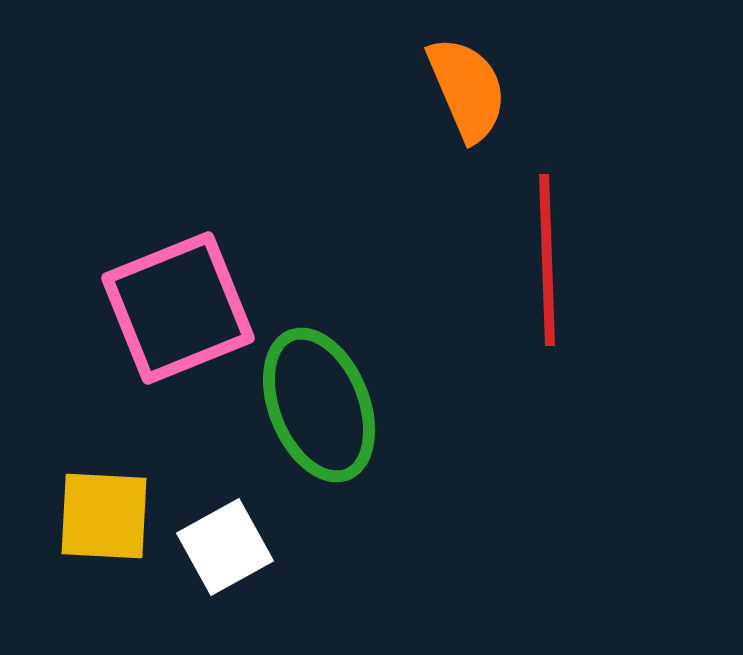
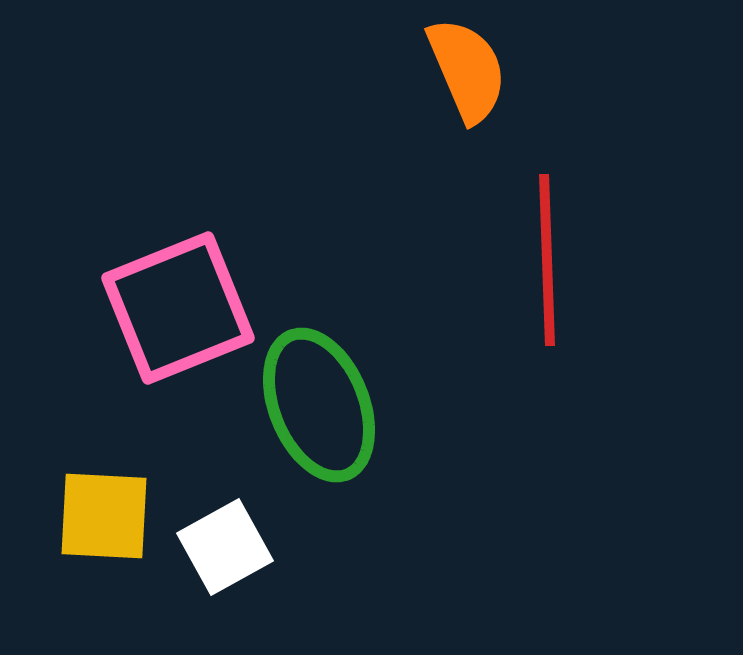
orange semicircle: moved 19 px up
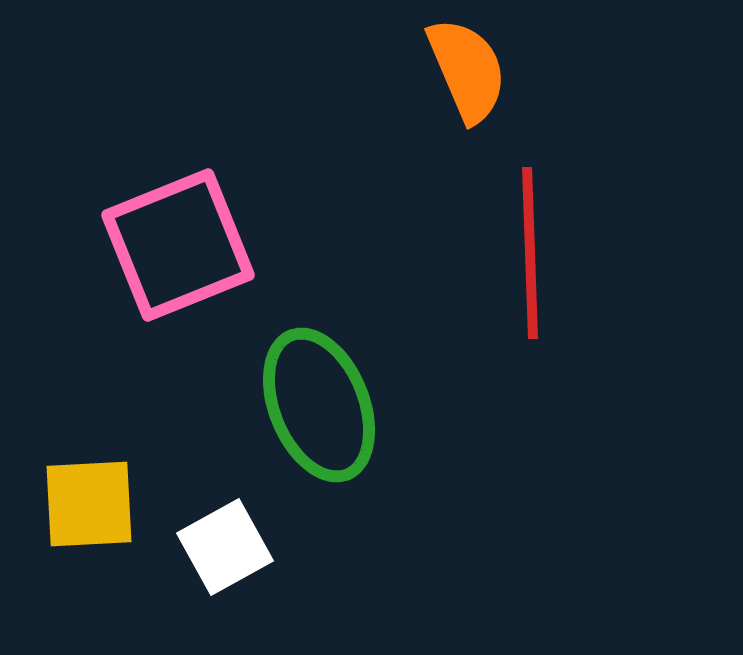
red line: moved 17 px left, 7 px up
pink square: moved 63 px up
yellow square: moved 15 px left, 12 px up; rotated 6 degrees counterclockwise
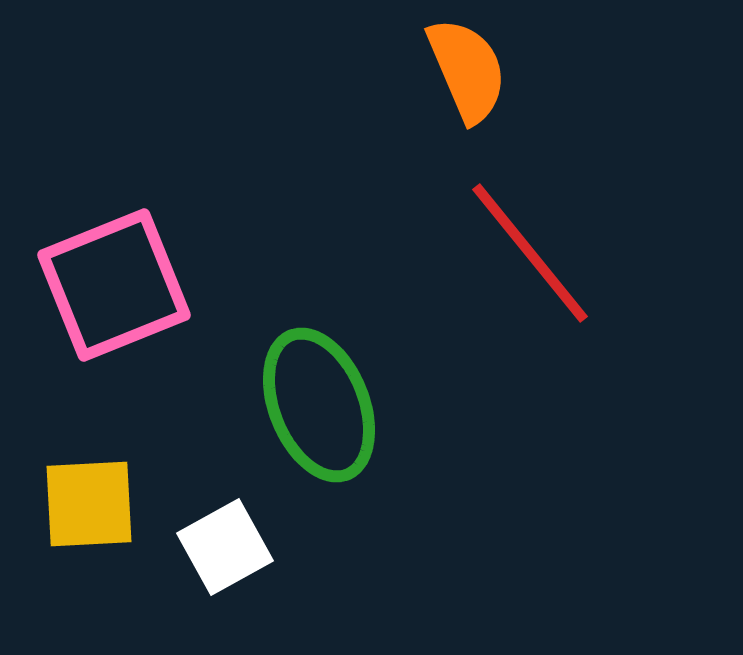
pink square: moved 64 px left, 40 px down
red line: rotated 37 degrees counterclockwise
